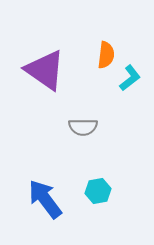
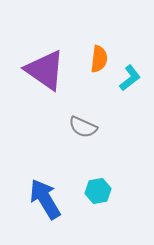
orange semicircle: moved 7 px left, 4 px down
gray semicircle: rotated 24 degrees clockwise
blue arrow: rotated 6 degrees clockwise
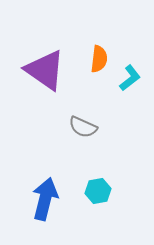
blue arrow: rotated 45 degrees clockwise
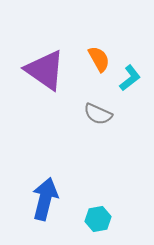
orange semicircle: rotated 36 degrees counterclockwise
gray semicircle: moved 15 px right, 13 px up
cyan hexagon: moved 28 px down
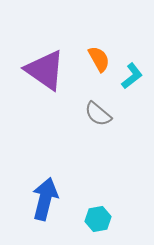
cyan L-shape: moved 2 px right, 2 px up
gray semicircle: rotated 16 degrees clockwise
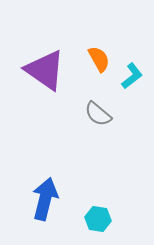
cyan hexagon: rotated 20 degrees clockwise
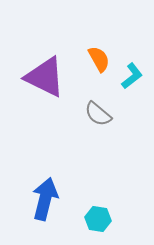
purple triangle: moved 7 px down; rotated 9 degrees counterclockwise
